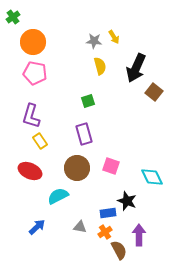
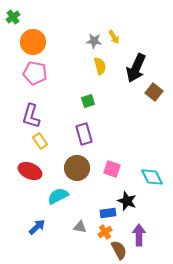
pink square: moved 1 px right, 3 px down
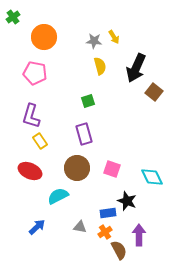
orange circle: moved 11 px right, 5 px up
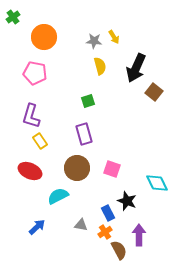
cyan diamond: moved 5 px right, 6 px down
blue rectangle: rotated 70 degrees clockwise
gray triangle: moved 1 px right, 2 px up
